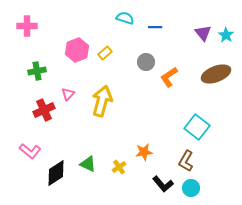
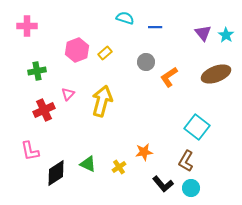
pink L-shape: rotated 40 degrees clockwise
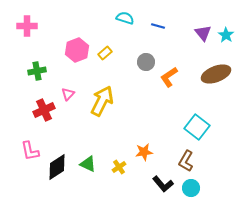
blue line: moved 3 px right, 1 px up; rotated 16 degrees clockwise
yellow arrow: rotated 12 degrees clockwise
black diamond: moved 1 px right, 6 px up
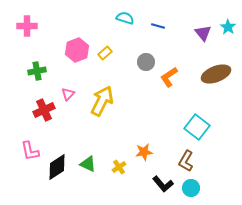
cyan star: moved 2 px right, 8 px up
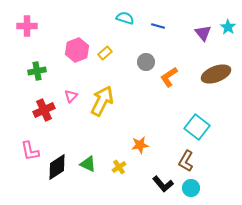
pink triangle: moved 3 px right, 2 px down
orange star: moved 4 px left, 7 px up
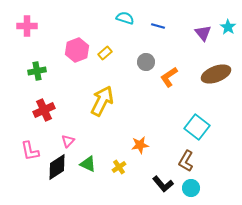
pink triangle: moved 3 px left, 45 px down
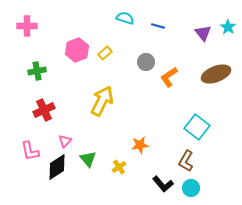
pink triangle: moved 3 px left
green triangle: moved 5 px up; rotated 24 degrees clockwise
